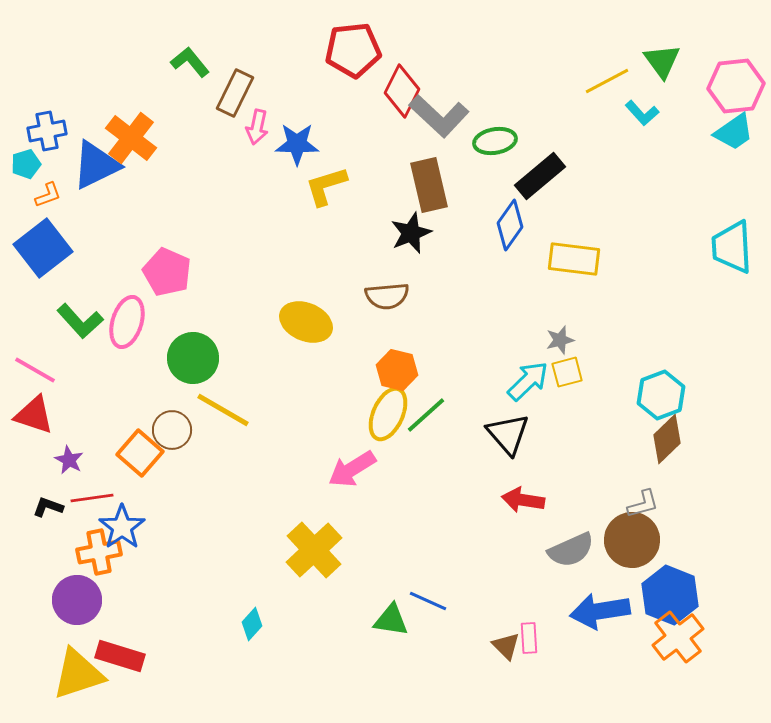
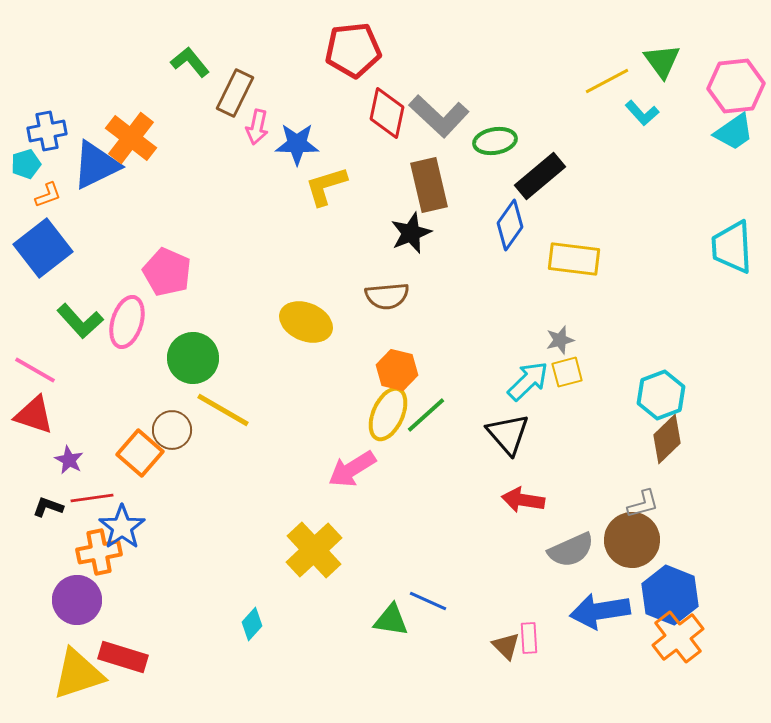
red diamond at (402, 91): moved 15 px left, 22 px down; rotated 15 degrees counterclockwise
red rectangle at (120, 656): moved 3 px right, 1 px down
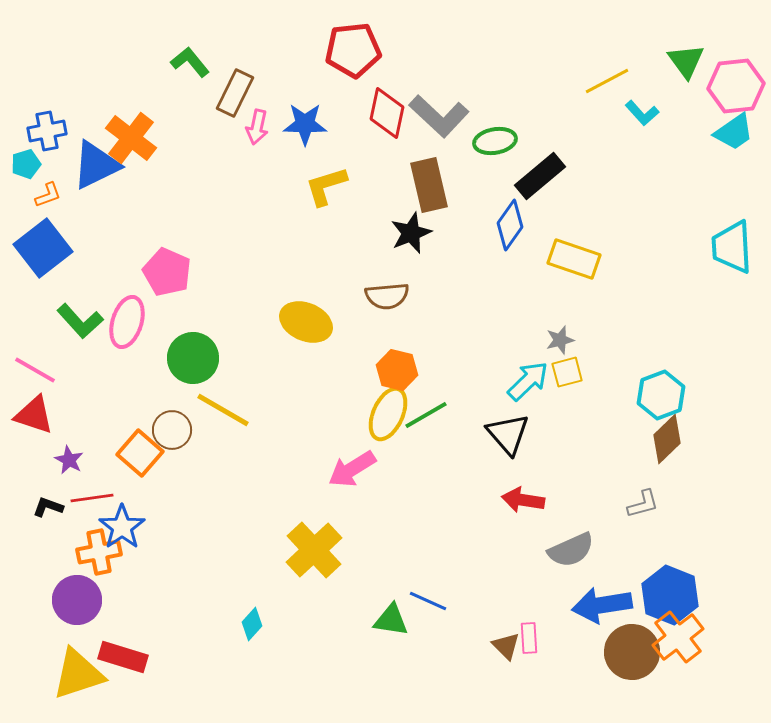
green triangle at (662, 61): moved 24 px right
blue star at (297, 144): moved 8 px right, 20 px up
yellow rectangle at (574, 259): rotated 12 degrees clockwise
green line at (426, 415): rotated 12 degrees clockwise
brown circle at (632, 540): moved 112 px down
blue arrow at (600, 611): moved 2 px right, 6 px up
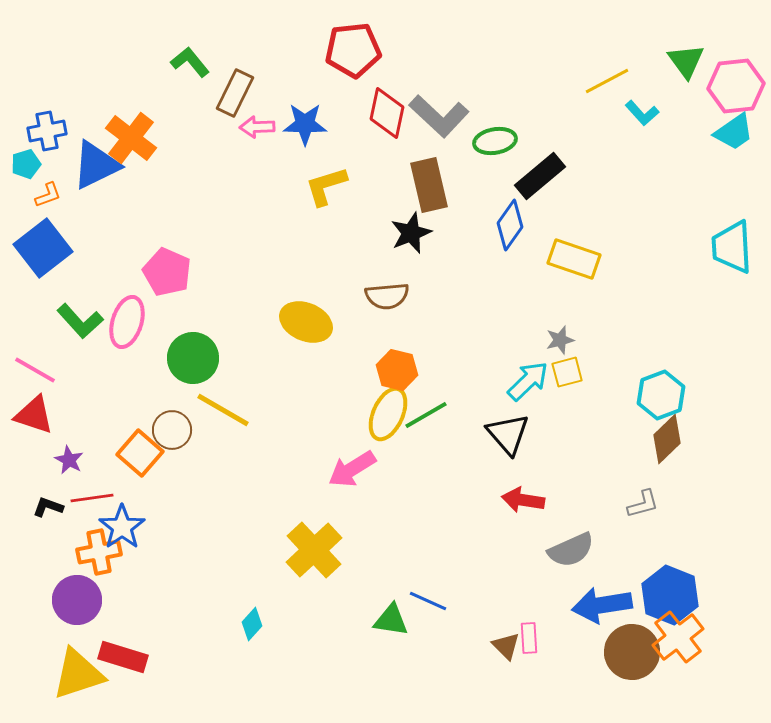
pink arrow at (257, 127): rotated 76 degrees clockwise
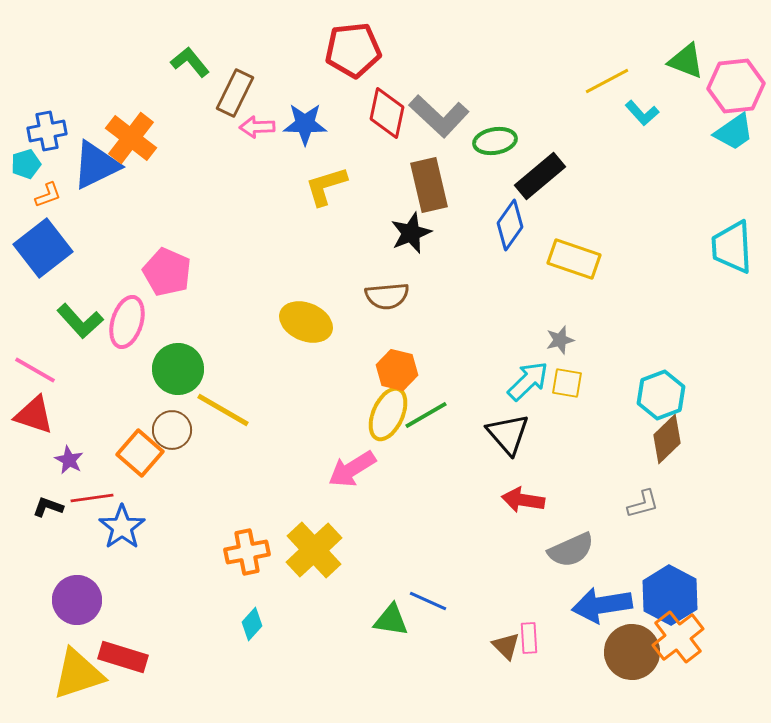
green triangle at (686, 61): rotated 33 degrees counterclockwise
green circle at (193, 358): moved 15 px left, 11 px down
yellow square at (567, 372): moved 11 px down; rotated 24 degrees clockwise
orange cross at (99, 552): moved 148 px right
blue hexagon at (670, 595): rotated 6 degrees clockwise
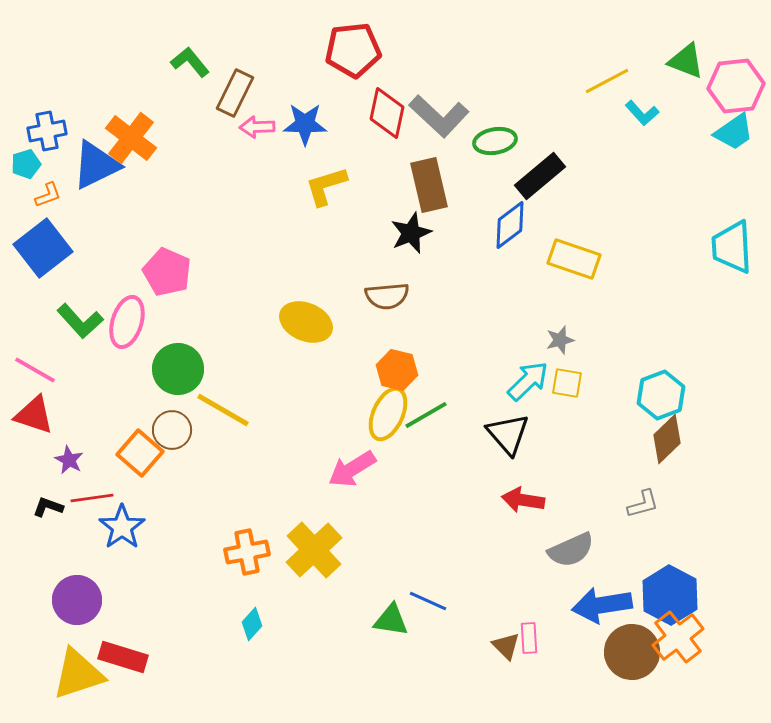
blue diamond at (510, 225): rotated 18 degrees clockwise
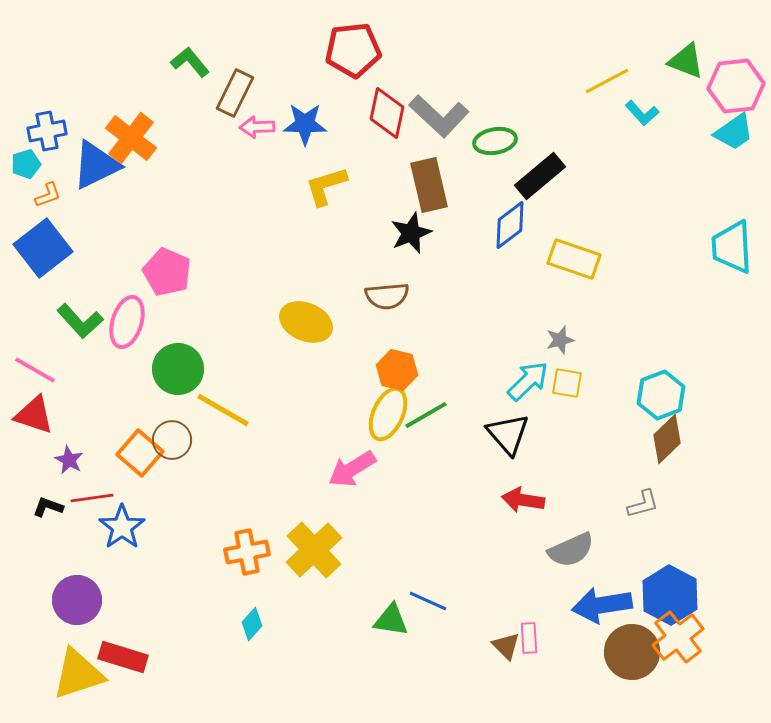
brown circle at (172, 430): moved 10 px down
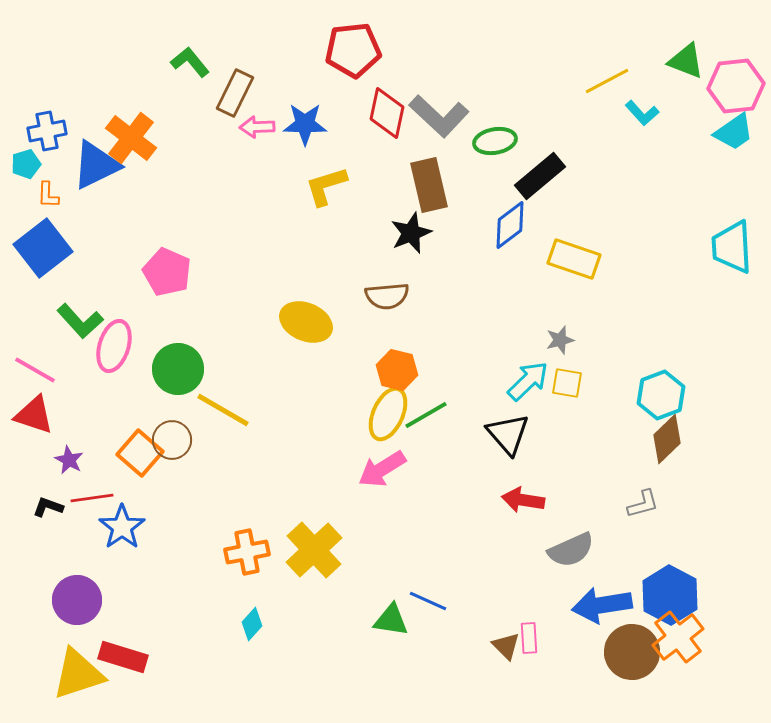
orange L-shape at (48, 195): rotated 112 degrees clockwise
pink ellipse at (127, 322): moved 13 px left, 24 px down
pink arrow at (352, 469): moved 30 px right
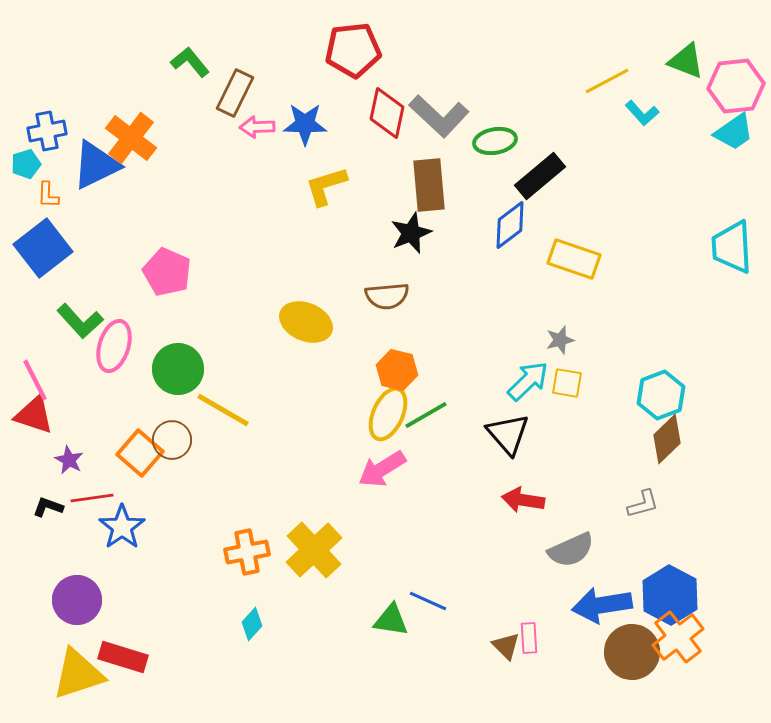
brown rectangle at (429, 185): rotated 8 degrees clockwise
pink line at (35, 370): moved 10 px down; rotated 33 degrees clockwise
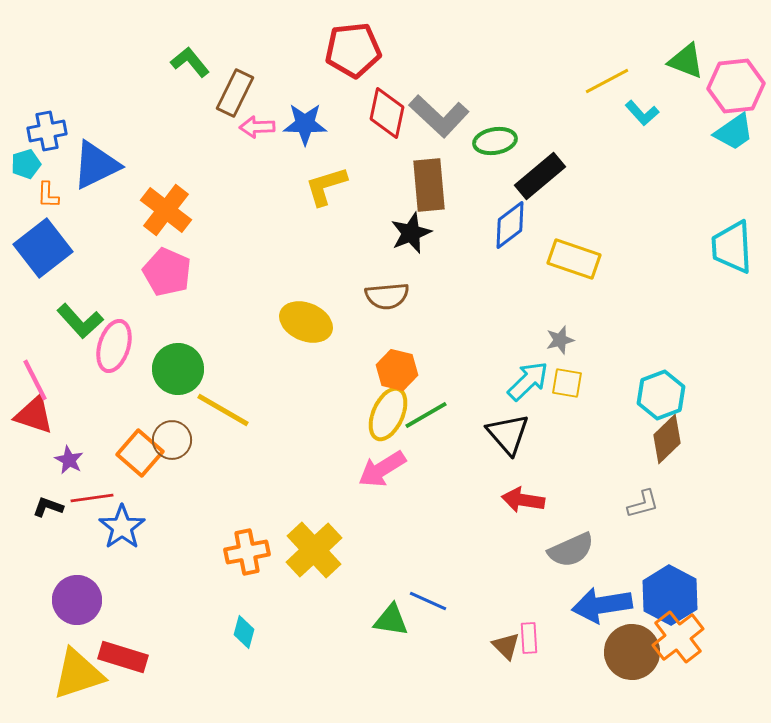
orange cross at (131, 138): moved 35 px right, 72 px down
cyan diamond at (252, 624): moved 8 px left, 8 px down; rotated 28 degrees counterclockwise
